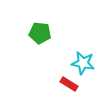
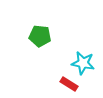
green pentagon: moved 3 px down
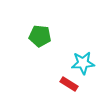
cyan star: rotated 15 degrees counterclockwise
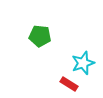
cyan star: rotated 15 degrees counterclockwise
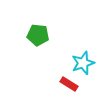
green pentagon: moved 2 px left, 1 px up
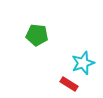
green pentagon: moved 1 px left
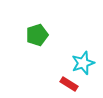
green pentagon: rotated 25 degrees counterclockwise
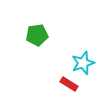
green pentagon: rotated 10 degrees clockwise
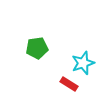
green pentagon: moved 13 px down
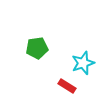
red rectangle: moved 2 px left, 2 px down
